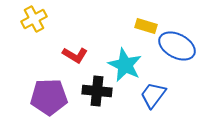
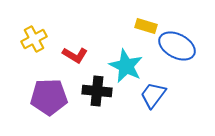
yellow cross: moved 20 px down
cyan star: moved 1 px right, 1 px down
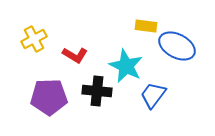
yellow rectangle: rotated 10 degrees counterclockwise
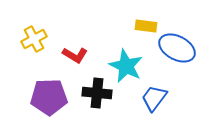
blue ellipse: moved 2 px down
black cross: moved 2 px down
blue trapezoid: moved 1 px right, 3 px down
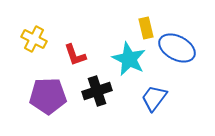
yellow rectangle: moved 2 px down; rotated 70 degrees clockwise
yellow cross: rotated 35 degrees counterclockwise
red L-shape: rotated 40 degrees clockwise
cyan star: moved 3 px right, 7 px up
black cross: moved 2 px up; rotated 24 degrees counterclockwise
purple pentagon: moved 1 px left, 1 px up
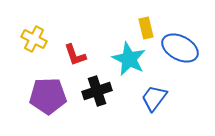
blue ellipse: moved 3 px right
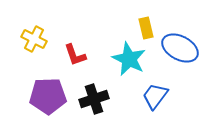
black cross: moved 3 px left, 8 px down
blue trapezoid: moved 1 px right, 2 px up
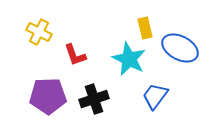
yellow rectangle: moved 1 px left
yellow cross: moved 5 px right, 7 px up
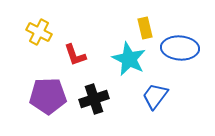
blue ellipse: rotated 24 degrees counterclockwise
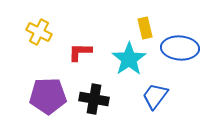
red L-shape: moved 5 px right, 3 px up; rotated 110 degrees clockwise
cyan star: rotated 12 degrees clockwise
black cross: rotated 28 degrees clockwise
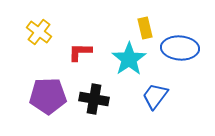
yellow cross: rotated 10 degrees clockwise
